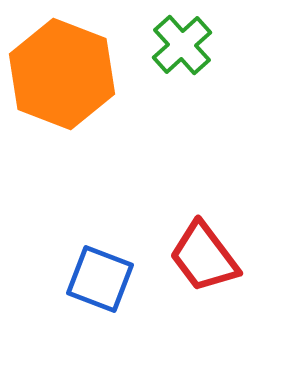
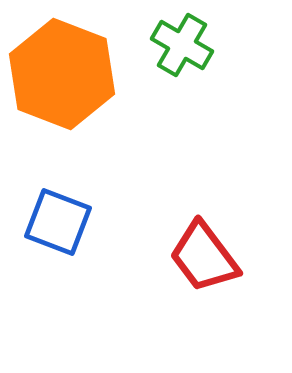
green cross: rotated 18 degrees counterclockwise
blue square: moved 42 px left, 57 px up
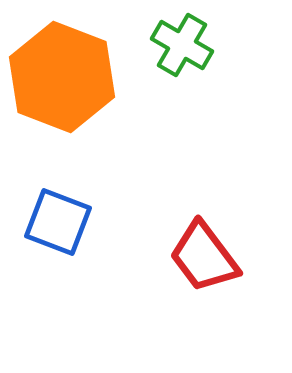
orange hexagon: moved 3 px down
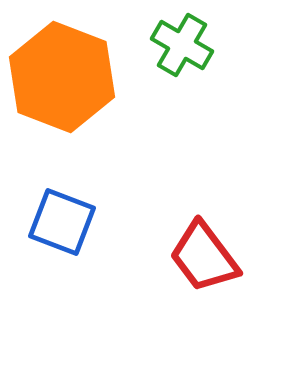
blue square: moved 4 px right
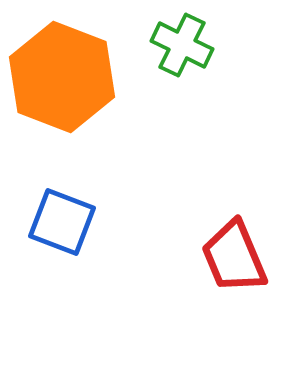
green cross: rotated 4 degrees counterclockwise
red trapezoid: moved 30 px right; rotated 14 degrees clockwise
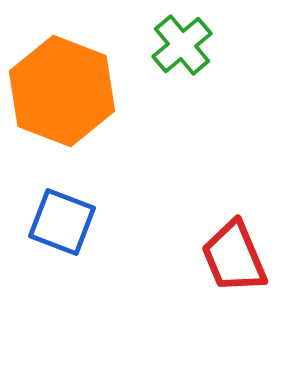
green cross: rotated 24 degrees clockwise
orange hexagon: moved 14 px down
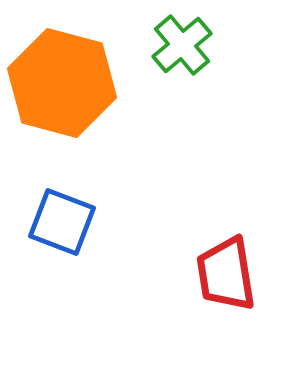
orange hexagon: moved 8 px up; rotated 6 degrees counterclockwise
red trapezoid: moved 8 px left, 17 px down; rotated 14 degrees clockwise
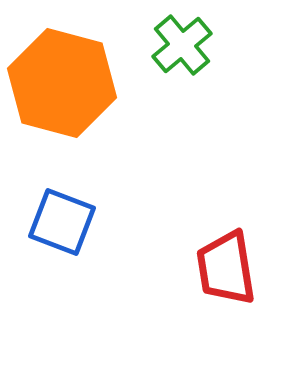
red trapezoid: moved 6 px up
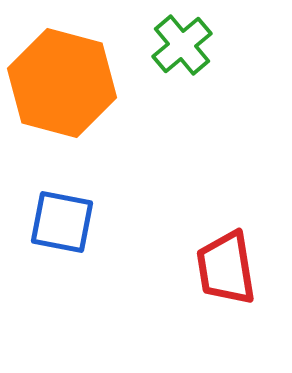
blue square: rotated 10 degrees counterclockwise
